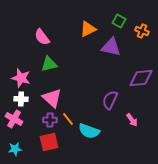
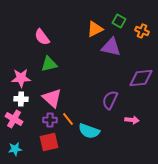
orange triangle: moved 7 px right
pink star: rotated 18 degrees counterclockwise
pink arrow: rotated 48 degrees counterclockwise
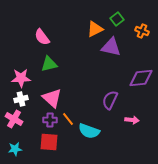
green square: moved 2 px left, 2 px up; rotated 24 degrees clockwise
white cross: rotated 16 degrees counterclockwise
red square: rotated 18 degrees clockwise
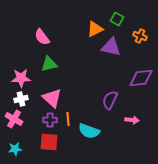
green square: rotated 24 degrees counterclockwise
orange cross: moved 2 px left, 5 px down
orange line: rotated 32 degrees clockwise
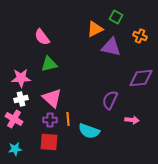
green square: moved 1 px left, 2 px up
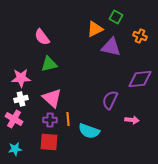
purple diamond: moved 1 px left, 1 px down
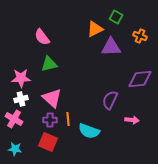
purple triangle: rotated 15 degrees counterclockwise
red square: moved 1 px left; rotated 18 degrees clockwise
cyan star: rotated 16 degrees clockwise
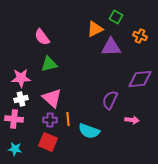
pink cross: rotated 24 degrees counterclockwise
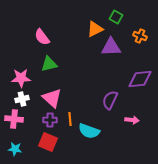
white cross: moved 1 px right
orange line: moved 2 px right
